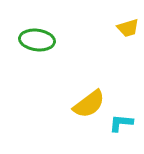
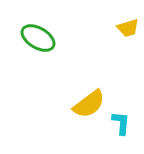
green ellipse: moved 1 px right, 2 px up; rotated 24 degrees clockwise
cyan L-shape: rotated 90 degrees clockwise
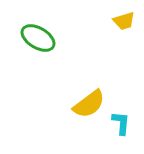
yellow trapezoid: moved 4 px left, 7 px up
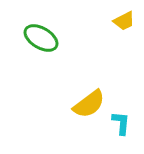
yellow trapezoid: rotated 10 degrees counterclockwise
green ellipse: moved 3 px right
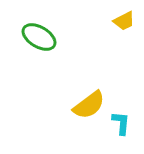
green ellipse: moved 2 px left, 1 px up
yellow semicircle: moved 1 px down
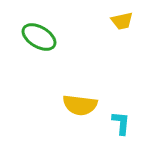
yellow trapezoid: moved 2 px left; rotated 15 degrees clockwise
yellow semicircle: moved 9 px left; rotated 44 degrees clockwise
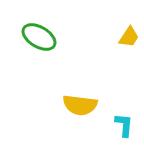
yellow trapezoid: moved 7 px right, 16 px down; rotated 45 degrees counterclockwise
cyan L-shape: moved 3 px right, 2 px down
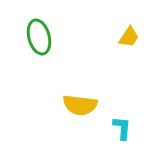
green ellipse: rotated 44 degrees clockwise
cyan L-shape: moved 2 px left, 3 px down
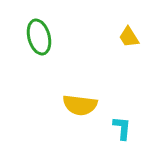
yellow trapezoid: rotated 115 degrees clockwise
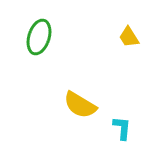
green ellipse: rotated 32 degrees clockwise
yellow semicircle: rotated 24 degrees clockwise
